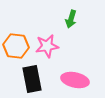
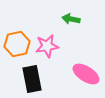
green arrow: rotated 84 degrees clockwise
orange hexagon: moved 1 px right, 2 px up; rotated 20 degrees counterclockwise
pink ellipse: moved 11 px right, 6 px up; rotated 20 degrees clockwise
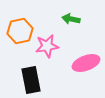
orange hexagon: moved 3 px right, 13 px up
pink ellipse: moved 11 px up; rotated 52 degrees counterclockwise
black rectangle: moved 1 px left, 1 px down
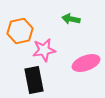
pink star: moved 3 px left, 4 px down
black rectangle: moved 3 px right
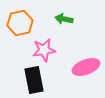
green arrow: moved 7 px left
orange hexagon: moved 8 px up
pink ellipse: moved 4 px down
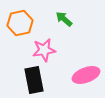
green arrow: rotated 30 degrees clockwise
pink ellipse: moved 8 px down
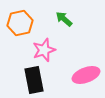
pink star: rotated 10 degrees counterclockwise
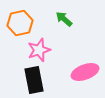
pink star: moved 5 px left
pink ellipse: moved 1 px left, 3 px up
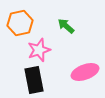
green arrow: moved 2 px right, 7 px down
